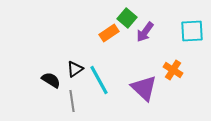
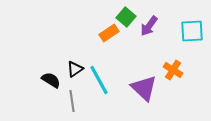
green square: moved 1 px left, 1 px up
purple arrow: moved 4 px right, 6 px up
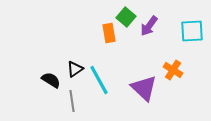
orange rectangle: rotated 66 degrees counterclockwise
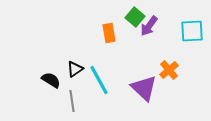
green square: moved 9 px right
orange cross: moved 4 px left; rotated 18 degrees clockwise
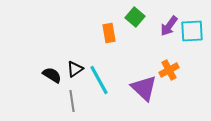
purple arrow: moved 20 px right
orange cross: rotated 12 degrees clockwise
black semicircle: moved 1 px right, 5 px up
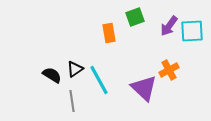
green square: rotated 30 degrees clockwise
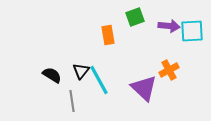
purple arrow: rotated 120 degrees counterclockwise
orange rectangle: moved 1 px left, 2 px down
black triangle: moved 6 px right, 2 px down; rotated 18 degrees counterclockwise
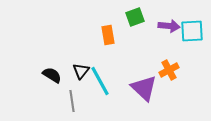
cyan line: moved 1 px right, 1 px down
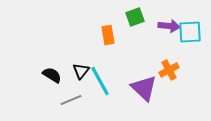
cyan square: moved 2 px left, 1 px down
gray line: moved 1 px left, 1 px up; rotated 75 degrees clockwise
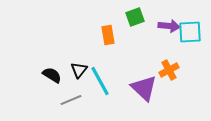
black triangle: moved 2 px left, 1 px up
